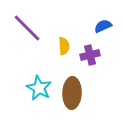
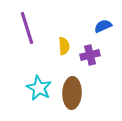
purple line: rotated 28 degrees clockwise
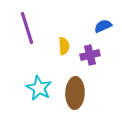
brown ellipse: moved 3 px right
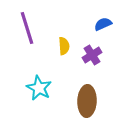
blue semicircle: moved 2 px up
purple cross: moved 2 px right; rotated 18 degrees counterclockwise
brown ellipse: moved 12 px right, 8 px down
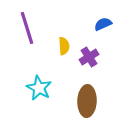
purple cross: moved 3 px left, 2 px down
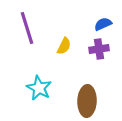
yellow semicircle: rotated 30 degrees clockwise
purple cross: moved 10 px right, 8 px up; rotated 24 degrees clockwise
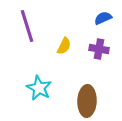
blue semicircle: moved 6 px up
purple line: moved 2 px up
purple cross: rotated 18 degrees clockwise
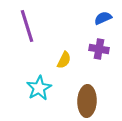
yellow semicircle: moved 14 px down
cyan star: rotated 15 degrees clockwise
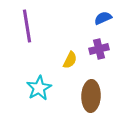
purple line: rotated 8 degrees clockwise
purple cross: rotated 24 degrees counterclockwise
yellow semicircle: moved 6 px right
brown ellipse: moved 4 px right, 5 px up
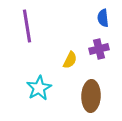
blue semicircle: rotated 72 degrees counterclockwise
